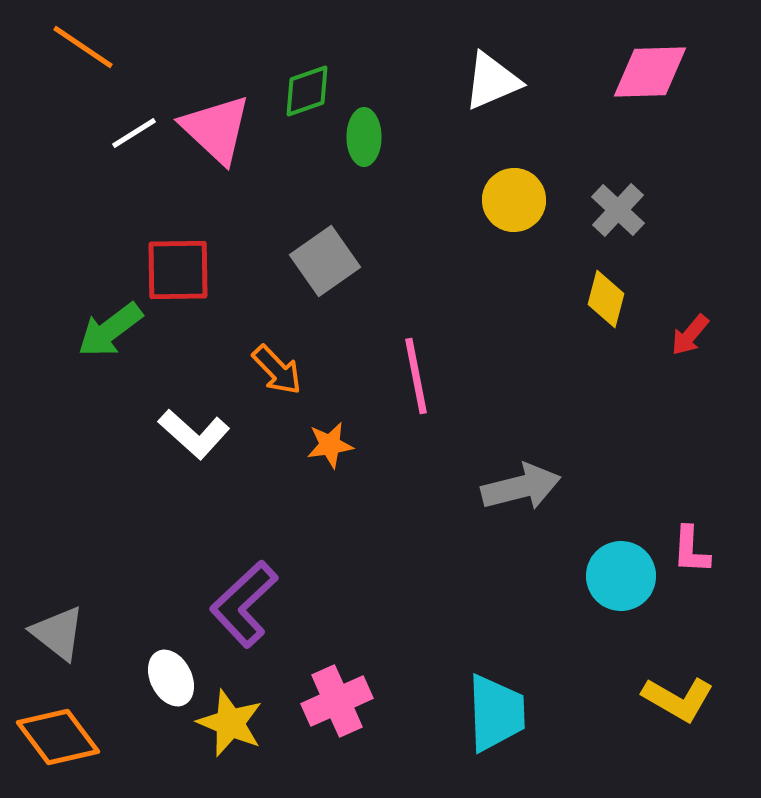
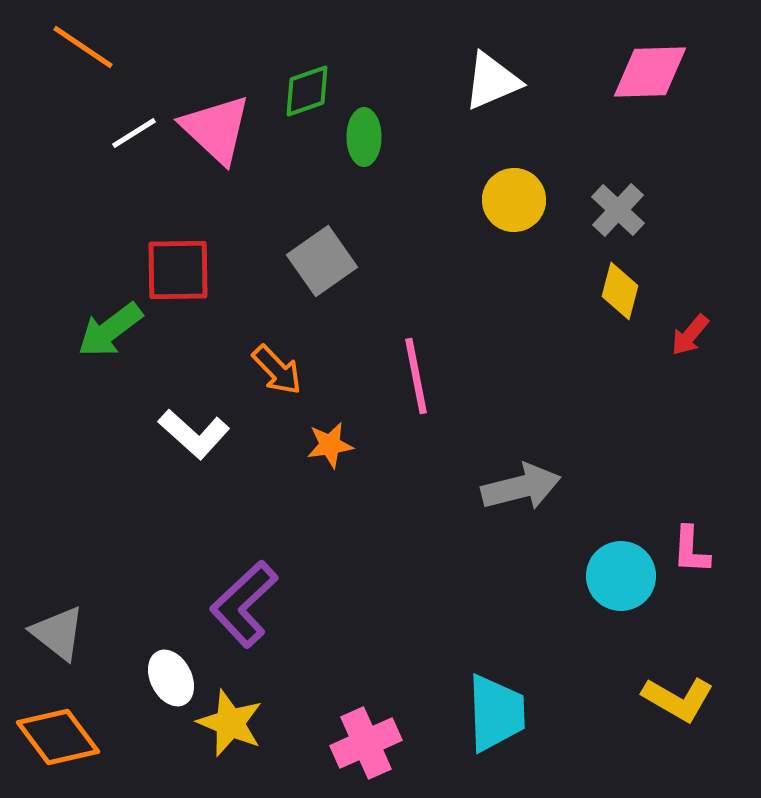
gray square: moved 3 px left
yellow diamond: moved 14 px right, 8 px up
pink cross: moved 29 px right, 42 px down
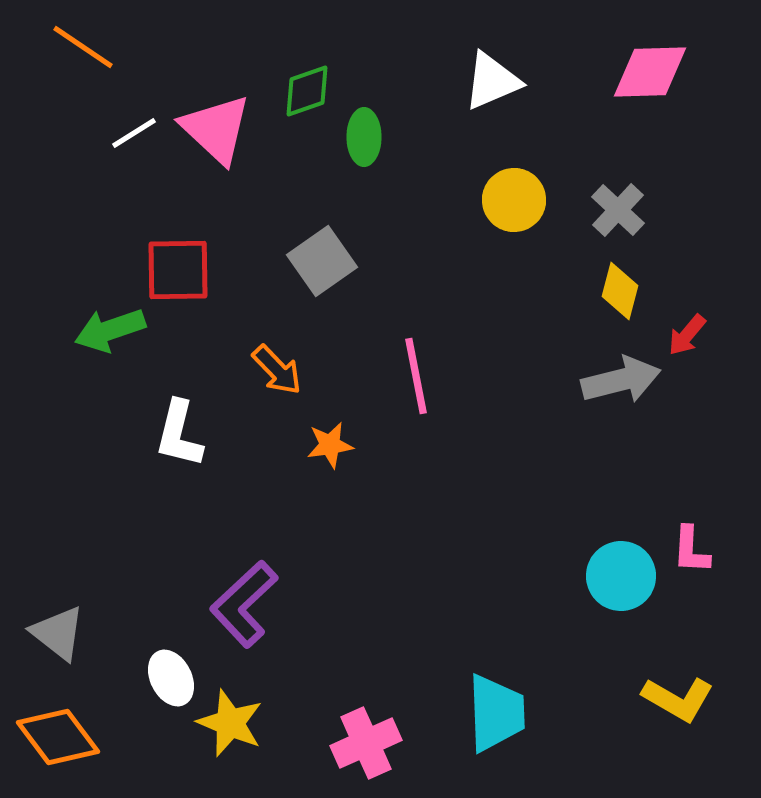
green arrow: rotated 18 degrees clockwise
red arrow: moved 3 px left
white L-shape: moved 15 px left; rotated 62 degrees clockwise
gray arrow: moved 100 px right, 107 px up
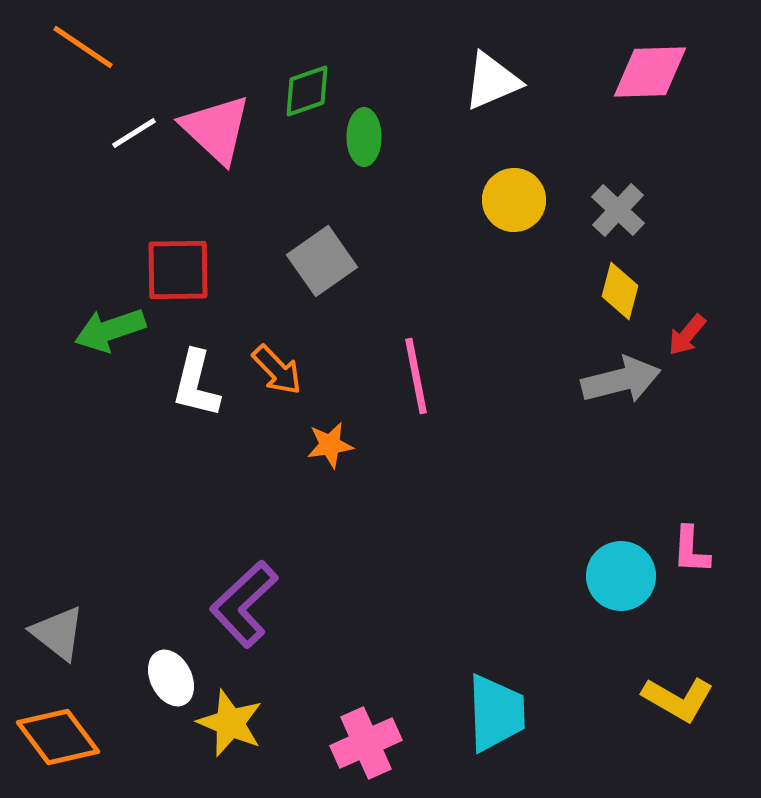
white L-shape: moved 17 px right, 50 px up
